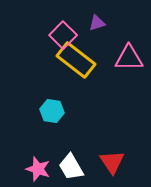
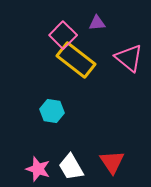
purple triangle: rotated 12 degrees clockwise
pink triangle: rotated 40 degrees clockwise
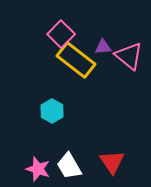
purple triangle: moved 6 px right, 24 px down
pink square: moved 2 px left, 1 px up
pink triangle: moved 2 px up
cyan hexagon: rotated 20 degrees clockwise
white trapezoid: moved 2 px left, 1 px up
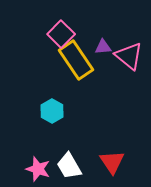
yellow rectangle: rotated 18 degrees clockwise
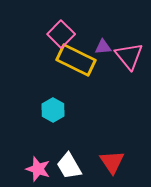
pink triangle: rotated 12 degrees clockwise
yellow rectangle: rotated 30 degrees counterclockwise
cyan hexagon: moved 1 px right, 1 px up
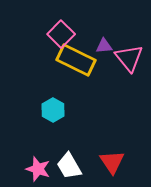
purple triangle: moved 1 px right, 1 px up
pink triangle: moved 2 px down
